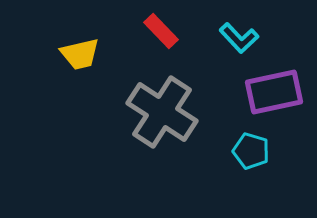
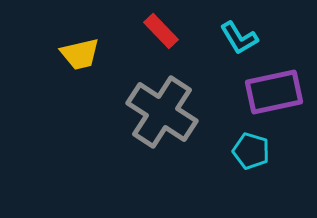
cyan L-shape: rotated 12 degrees clockwise
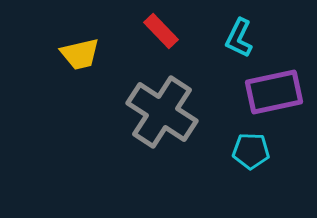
cyan L-shape: rotated 57 degrees clockwise
cyan pentagon: rotated 15 degrees counterclockwise
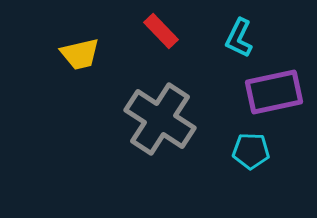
gray cross: moved 2 px left, 7 px down
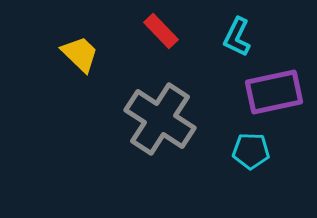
cyan L-shape: moved 2 px left, 1 px up
yellow trapezoid: rotated 123 degrees counterclockwise
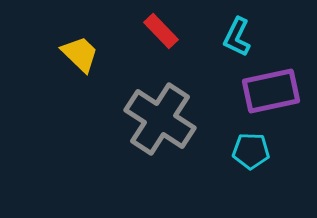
purple rectangle: moved 3 px left, 1 px up
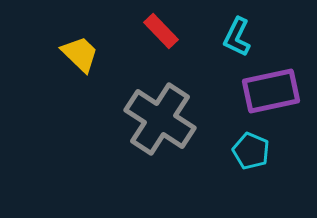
cyan pentagon: rotated 21 degrees clockwise
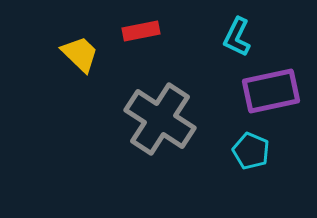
red rectangle: moved 20 px left; rotated 57 degrees counterclockwise
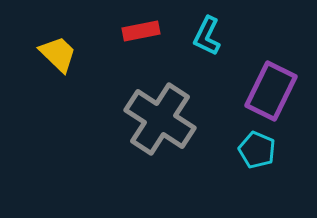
cyan L-shape: moved 30 px left, 1 px up
yellow trapezoid: moved 22 px left
purple rectangle: rotated 52 degrees counterclockwise
cyan pentagon: moved 6 px right, 1 px up
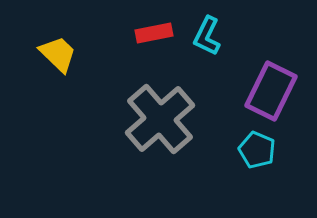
red rectangle: moved 13 px right, 2 px down
gray cross: rotated 16 degrees clockwise
